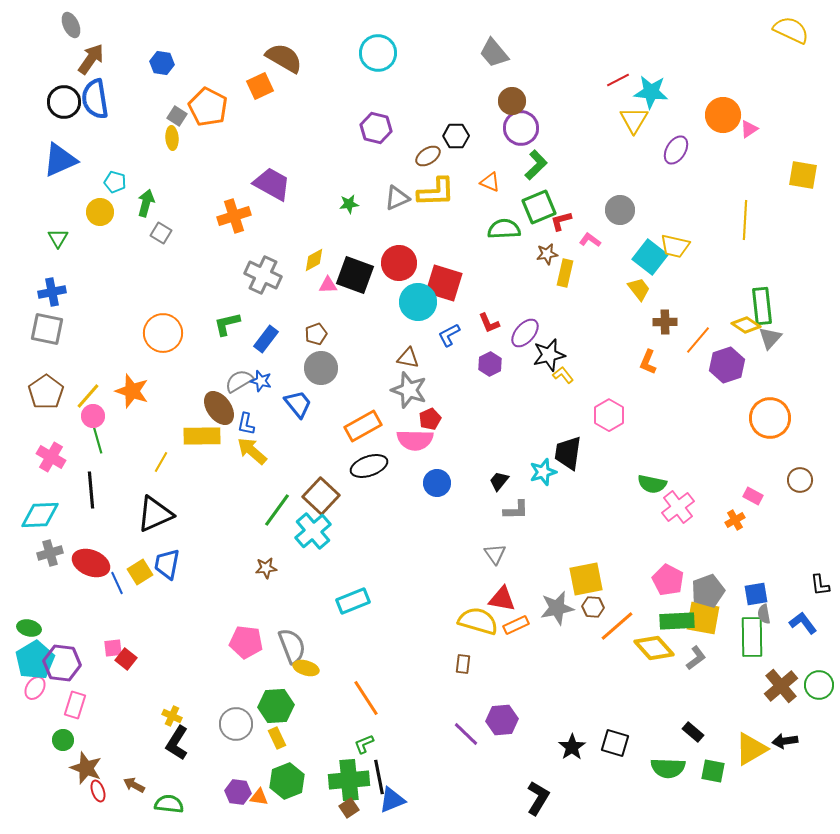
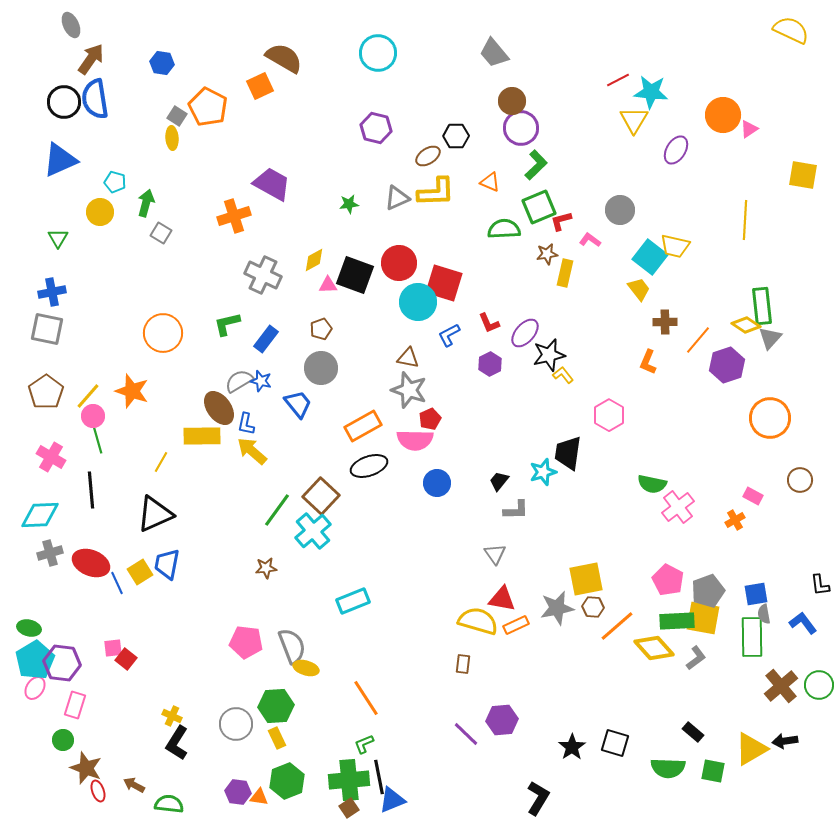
brown pentagon at (316, 334): moved 5 px right, 5 px up
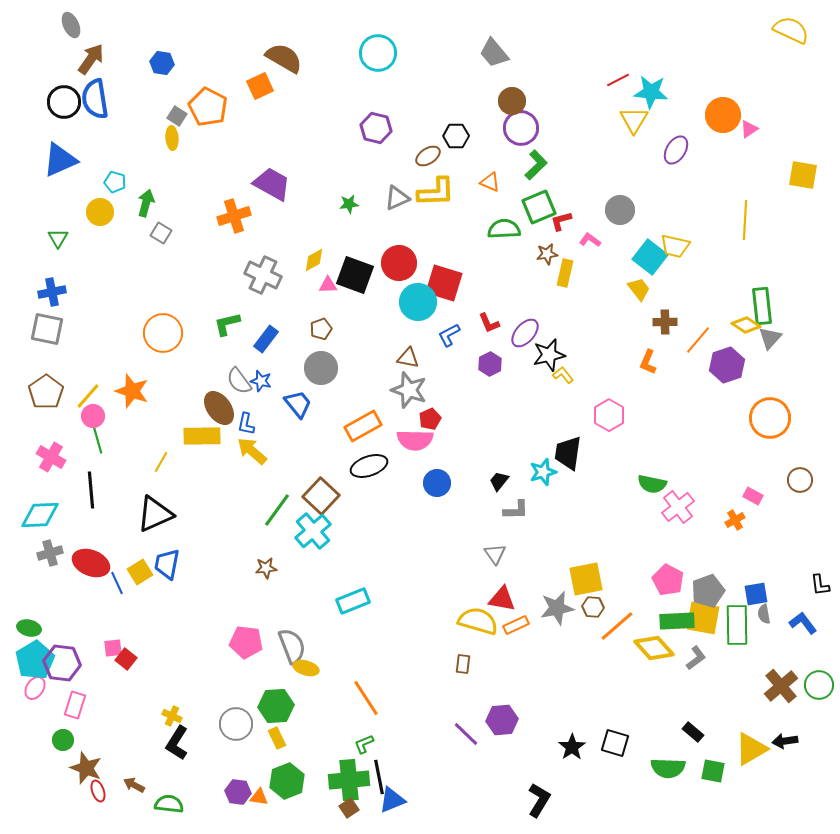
gray semicircle at (239, 381): rotated 96 degrees counterclockwise
green rectangle at (752, 637): moved 15 px left, 12 px up
black L-shape at (538, 798): moved 1 px right, 2 px down
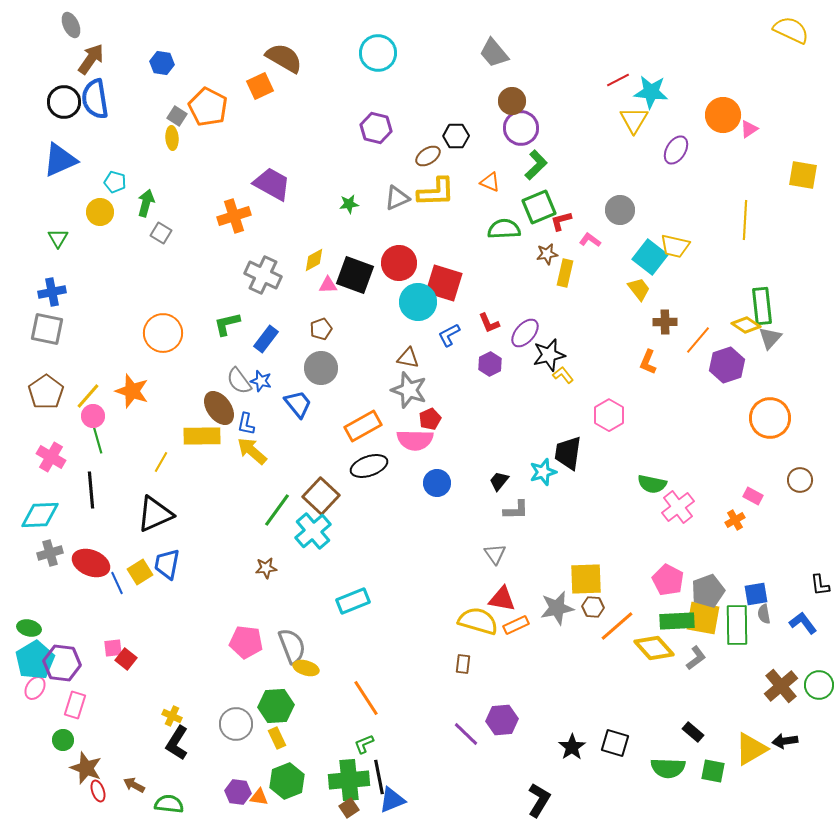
yellow square at (586, 579): rotated 9 degrees clockwise
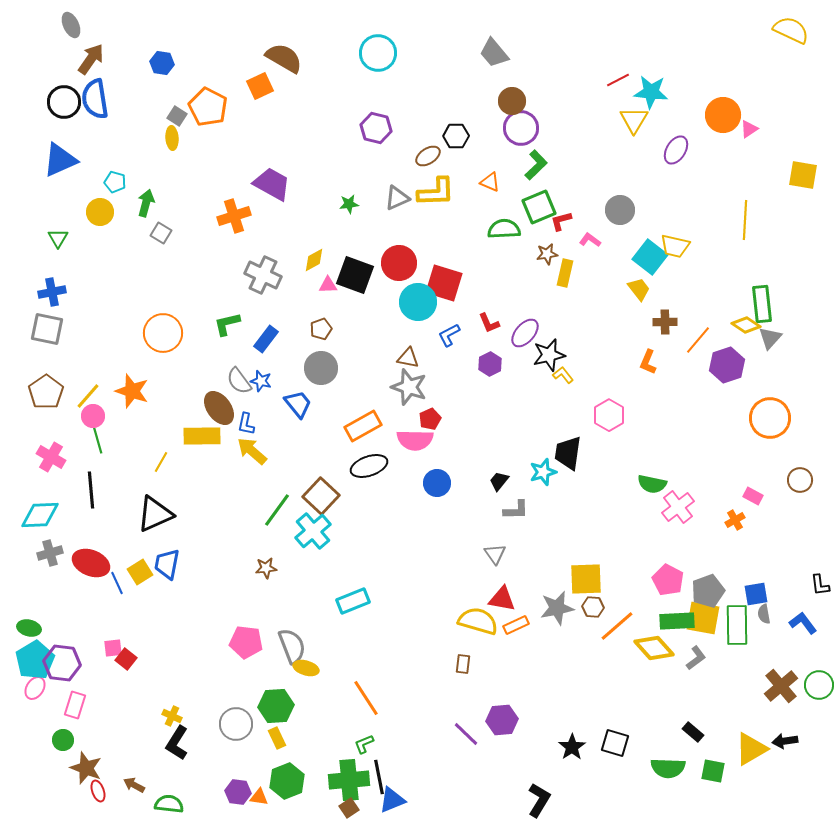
green rectangle at (762, 306): moved 2 px up
gray star at (409, 390): moved 3 px up
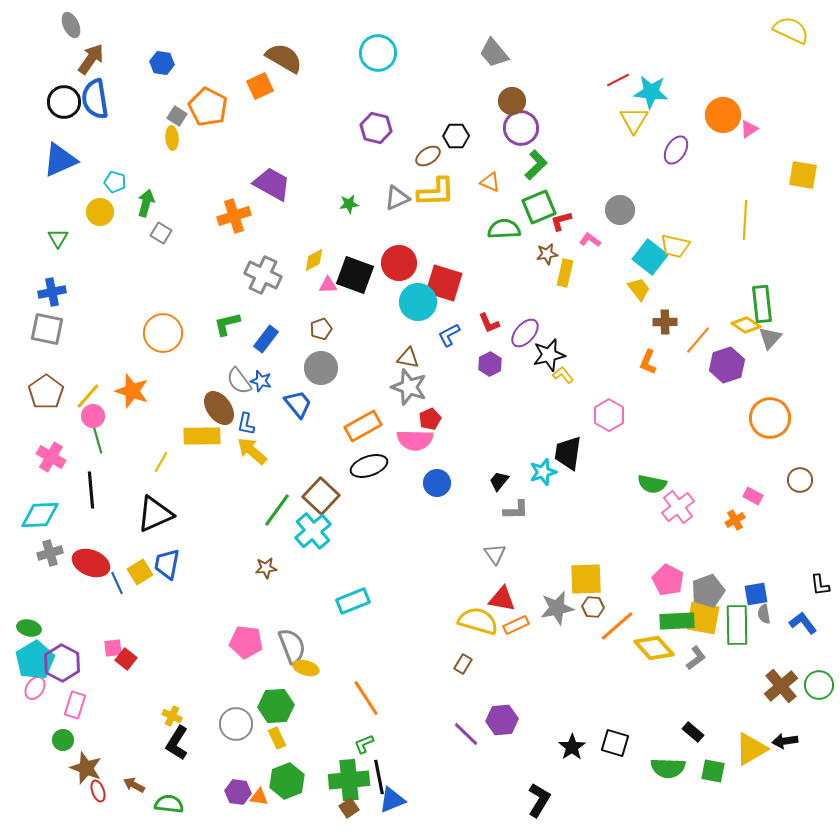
purple hexagon at (62, 663): rotated 21 degrees clockwise
brown rectangle at (463, 664): rotated 24 degrees clockwise
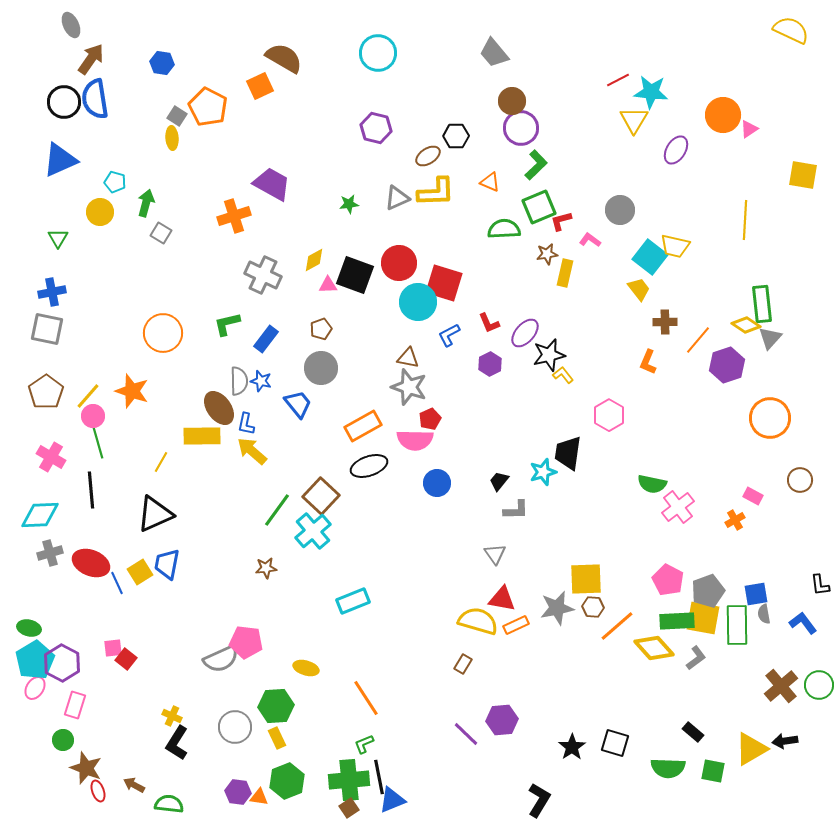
gray semicircle at (239, 381): rotated 144 degrees counterclockwise
green line at (97, 438): moved 1 px right, 5 px down
gray semicircle at (292, 646): moved 71 px left, 13 px down; rotated 87 degrees clockwise
gray circle at (236, 724): moved 1 px left, 3 px down
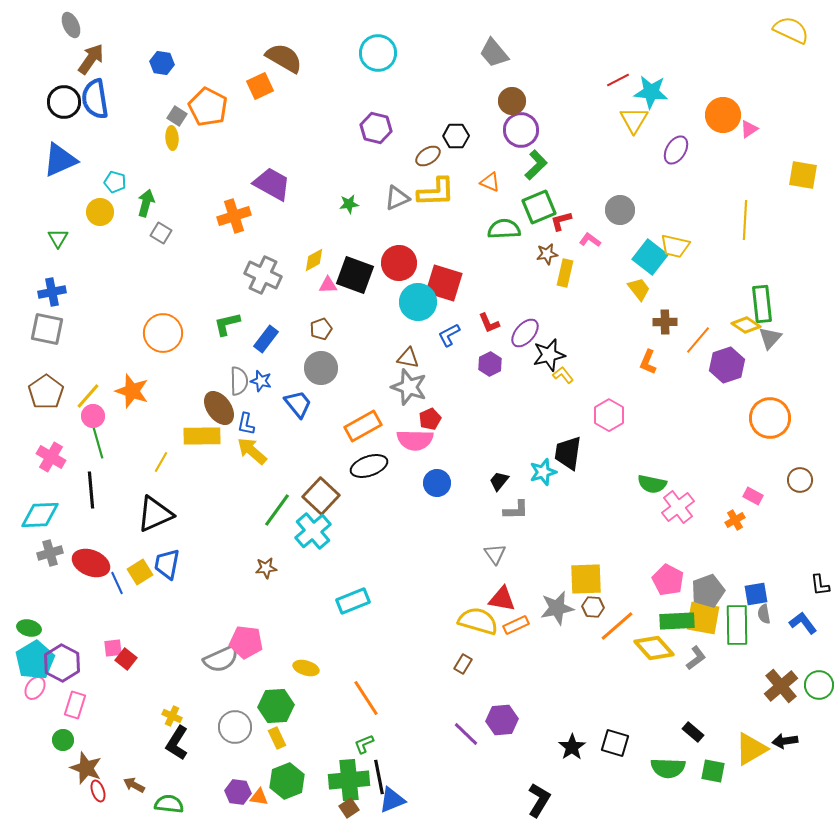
purple circle at (521, 128): moved 2 px down
